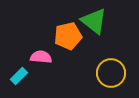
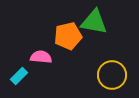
green triangle: moved 1 px down; rotated 28 degrees counterclockwise
yellow circle: moved 1 px right, 2 px down
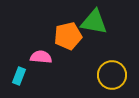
cyan rectangle: rotated 24 degrees counterclockwise
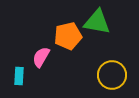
green triangle: moved 3 px right
pink semicircle: rotated 65 degrees counterclockwise
cyan rectangle: rotated 18 degrees counterclockwise
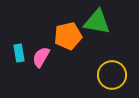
cyan rectangle: moved 23 px up; rotated 12 degrees counterclockwise
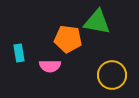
orange pentagon: moved 3 px down; rotated 20 degrees clockwise
pink semicircle: moved 9 px right, 9 px down; rotated 120 degrees counterclockwise
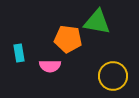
yellow circle: moved 1 px right, 1 px down
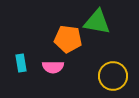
cyan rectangle: moved 2 px right, 10 px down
pink semicircle: moved 3 px right, 1 px down
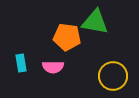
green triangle: moved 2 px left
orange pentagon: moved 1 px left, 2 px up
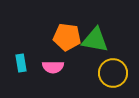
green triangle: moved 18 px down
yellow circle: moved 3 px up
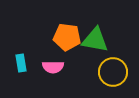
yellow circle: moved 1 px up
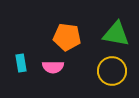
green triangle: moved 21 px right, 6 px up
yellow circle: moved 1 px left, 1 px up
